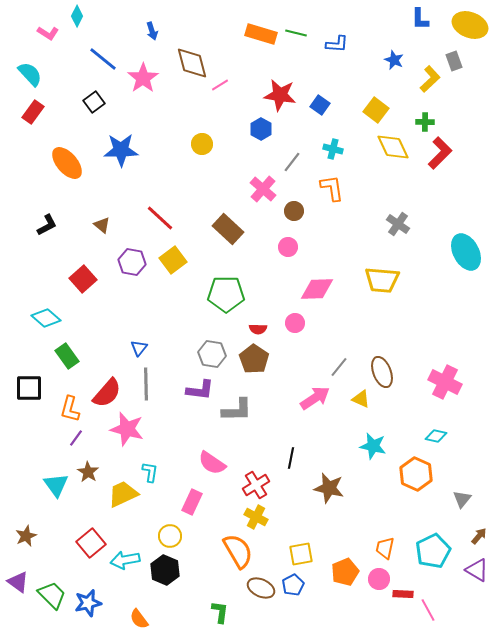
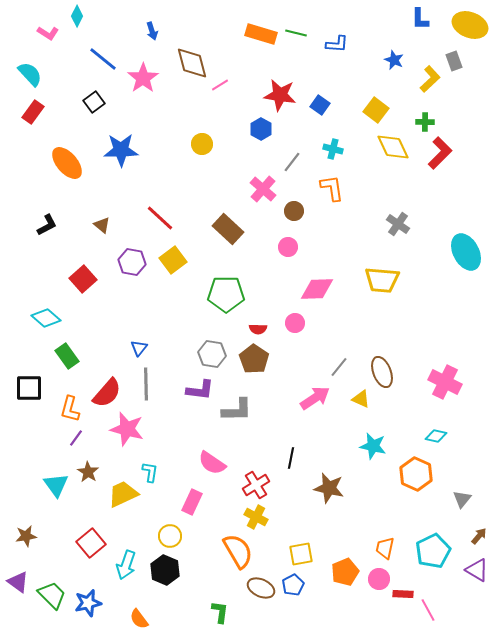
brown star at (26, 536): rotated 15 degrees clockwise
cyan arrow at (125, 560): moved 1 px right, 5 px down; rotated 60 degrees counterclockwise
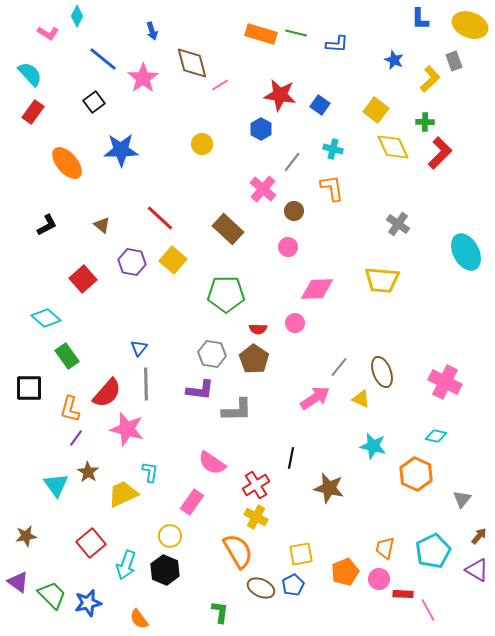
yellow square at (173, 260): rotated 12 degrees counterclockwise
pink rectangle at (192, 502): rotated 10 degrees clockwise
